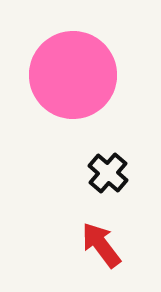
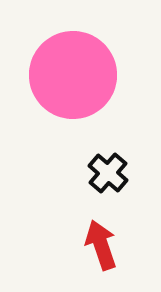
red arrow: rotated 18 degrees clockwise
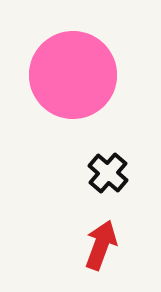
red arrow: rotated 39 degrees clockwise
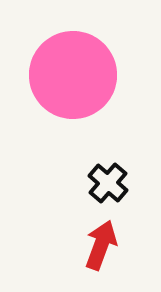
black cross: moved 10 px down
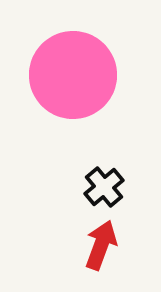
black cross: moved 4 px left, 4 px down; rotated 9 degrees clockwise
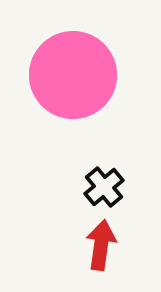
red arrow: rotated 12 degrees counterclockwise
